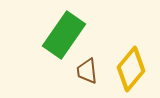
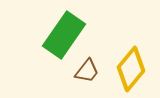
brown trapezoid: rotated 136 degrees counterclockwise
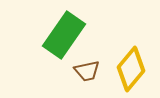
brown trapezoid: rotated 40 degrees clockwise
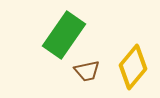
yellow diamond: moved 2 px right, 2 px up
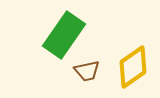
yellow diamond: rotated 15 degrees clockwise
